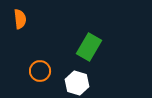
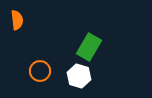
orange semicircle: moved 3 px left, 1 px down
white hexagon: moved 2 px right, 7 px up
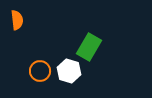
white hexagon: moved 10 px left, 5 px up
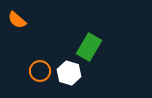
orange semicircle: rotated 138 degrees clockwise
white hexagon: moved 2 px down
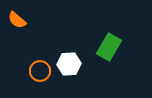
green rectangle: moved 20 px right
white hexagon: moved 9 px up; rotated 20 degrees counterclockwise
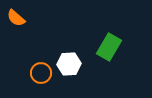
orange semicircle: moved 1 px left, 2 px up
orange circle: moved 1 px right, 2 px down
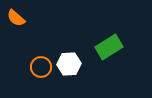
green rectangle: rotated 28 degrees clockwise
orange circle: moved 6 px up
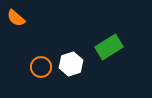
white hexagon: moved 2 px right; rotated 15 degrees counterclockwise
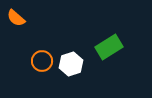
orange circle: moved 1 px right, 6 px up
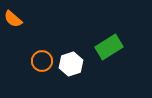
orange semicircle: moved 3 px left, 1 px down
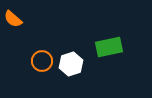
green rectangle: rotated 20 degrees clockwise
